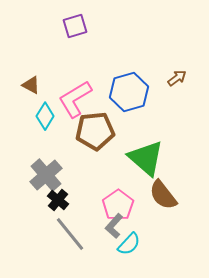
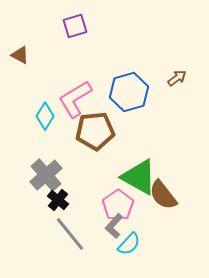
brown triangle: moved 11 px left, 30 px up
green triangle: moved 7 px left, 19 px down; rotated 12 degrees counterclockwise
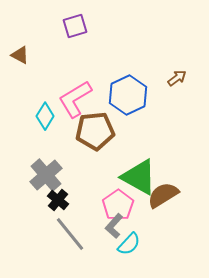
blue hexagon: moved 1 px left, 3 px down; rotated 9 degrees counterclockwise
brown semicircle: rotated 96 degrees clockwise
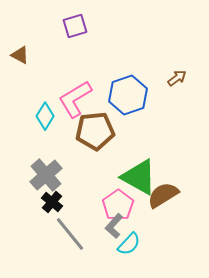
blue hexagon: rotated 6 degrees clockwise
black cross: moved 6 px left, 2 px down
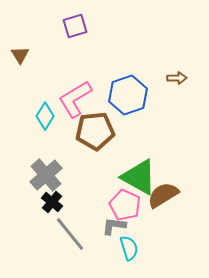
brown triangle: rotated 30 degrees clockwise
brown arrow: rotated 36 degrees clockwise
pink pentagon: moved 7 px right; rotated 12 degrees counterclockwise
gray L-shape: rotated 55 degrees clockwise
cyan semicircle: moved 4 px down; rotated 60 degrees counterclockwise
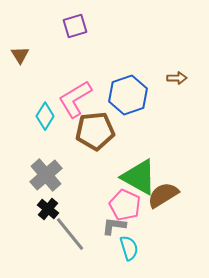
black cross: moved 4 px left, 7 px down
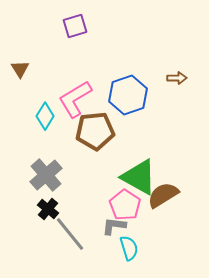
brown triangle: moved 14 px down
pink pentagon: rotated 8 degrees clockwise
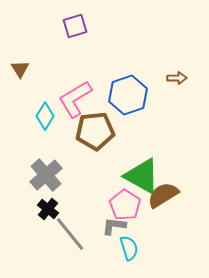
green triangle: moved 3 px right, 1 px up
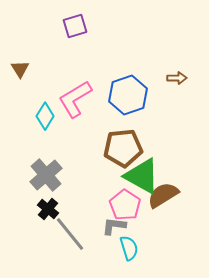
brown pentagon: moved 28 px right, 17 px down
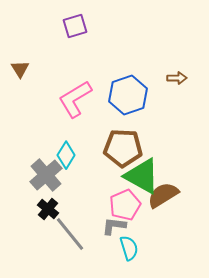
cyan diamond: moved 21 px right, 39 px down
brown pentagon: rotated 9 degrees clockwise
pink pentagon: rotated 16 degrees clockwise
